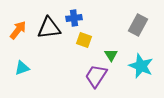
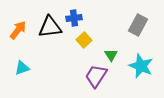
black triangle: moved 1 px right, 1 px up
yellow square: rotated 28 degrees clockwise
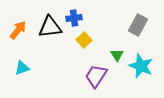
green triangle: moved 6 px right
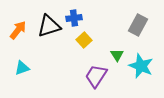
black triangle: moved 1 px left, 1 px up; rotated 10 degrees counterclockwise
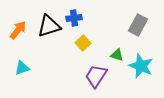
yellow square: moved 1 px left, 3 px down
green triangle: rotated 40 degrees counterclockwise
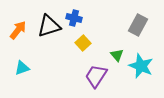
blue cross: rotated 21 degrees clockwise
green triangle: rotated 32 degrees clockwise
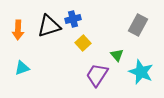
blue cross: moved 1 px left, 1 px down; rotated 28 degrees counterclockwise
orange arrow: rotated 144 degrees clockwise
cyan star: moved 6 px down
purple trapezoid: moved 1 px right, 1 px up
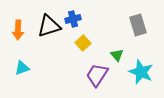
gray rectangle: rotated 45 degrees counterclockwise
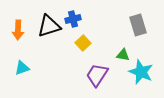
green triangle: moved 6 px right; rotated 40 degrees counterclockwise
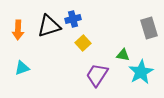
gray rectangle: moved 11 px right, 3 px down
cyan star: rotated 20 degrees clockwise
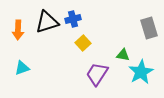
black triangle: moved 2 px left, 4 px up
purple trapezoid: moved 1 px up
